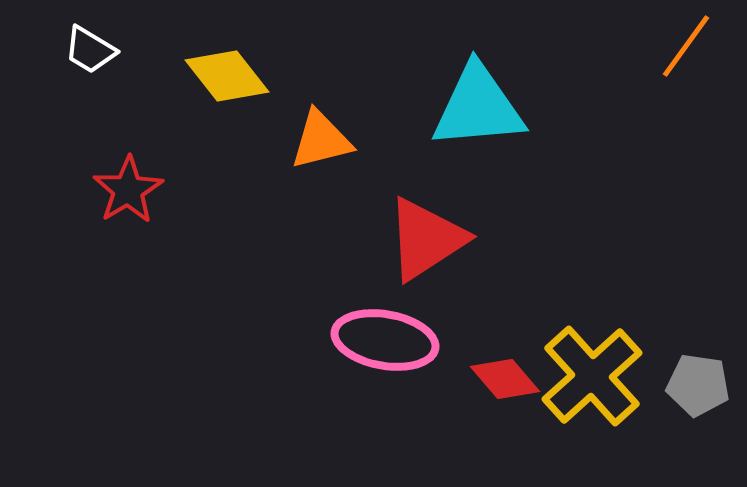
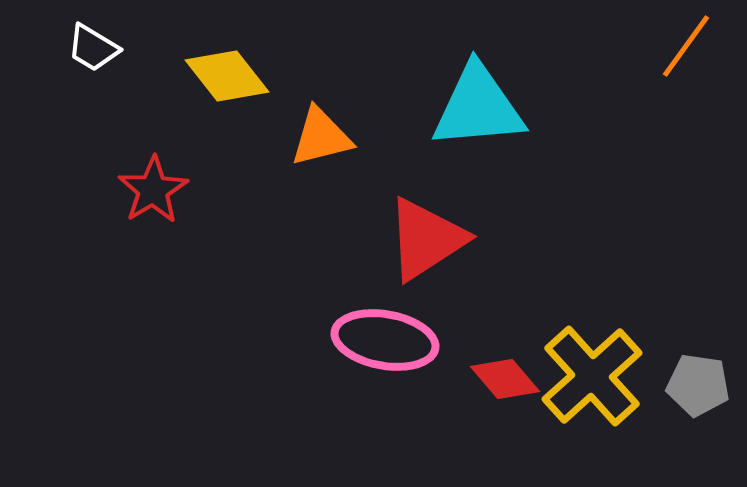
white trapezoid: moved 3 px right, 2 px up
orange triangle: moved 3 px up
red star: moved 25 px right
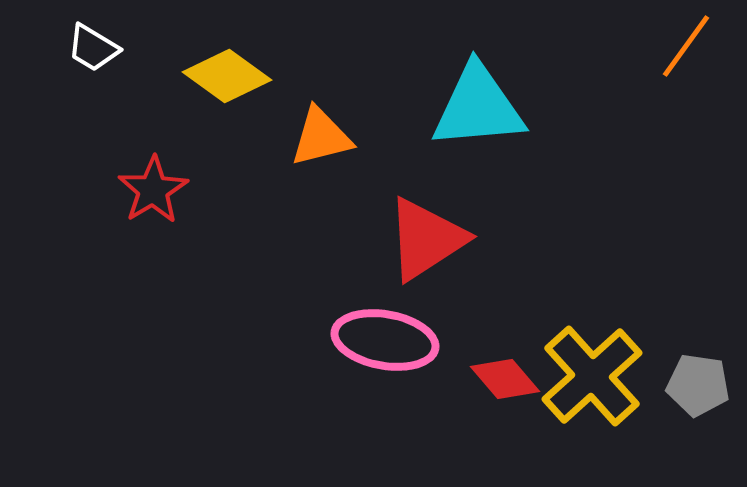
yellow diamond: rotated 16 degrees counterclockwise
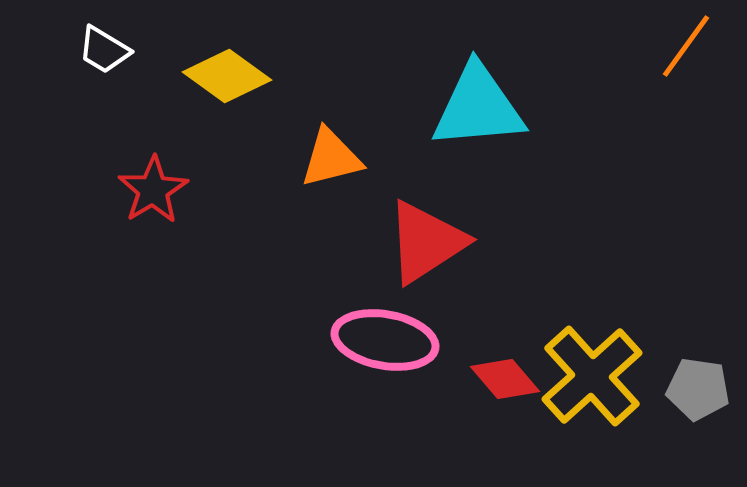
white trapezoid: moved 11 px right, 2 px down
orange triangle: moved 10 px right, 21 px down
red triangle: moved 3 px down
gray pentagon: moved 4 px down
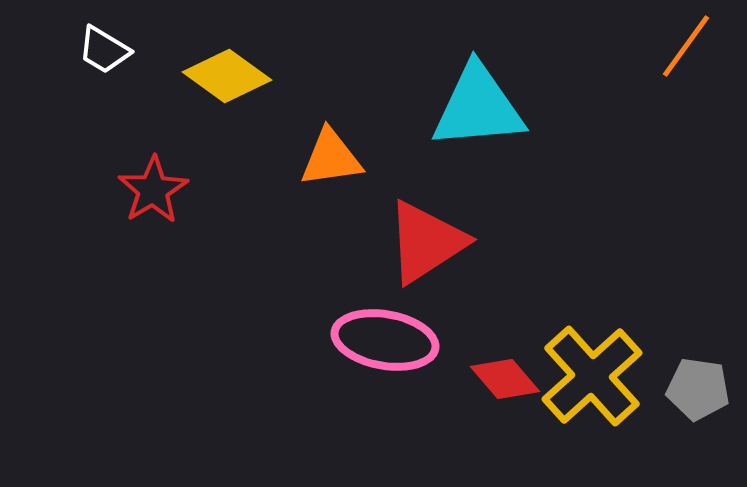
orange triangle: rotated 6 degrees clockwise
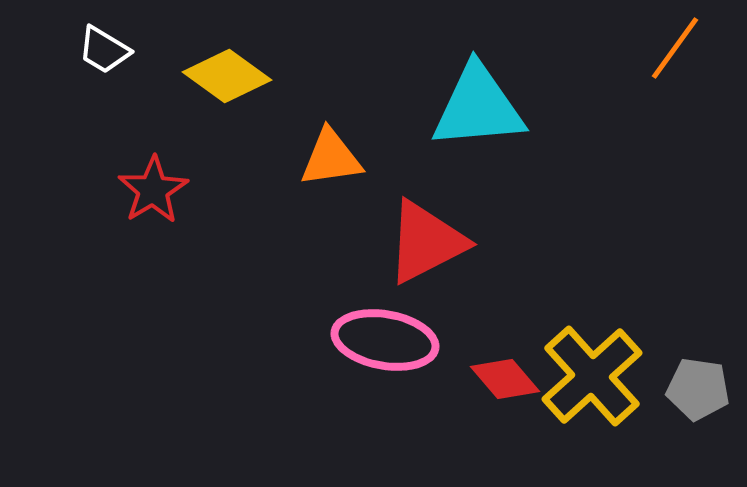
orange line: moved 11 px left, 2 px down
red triangle: rotated 6 degrees clockwise
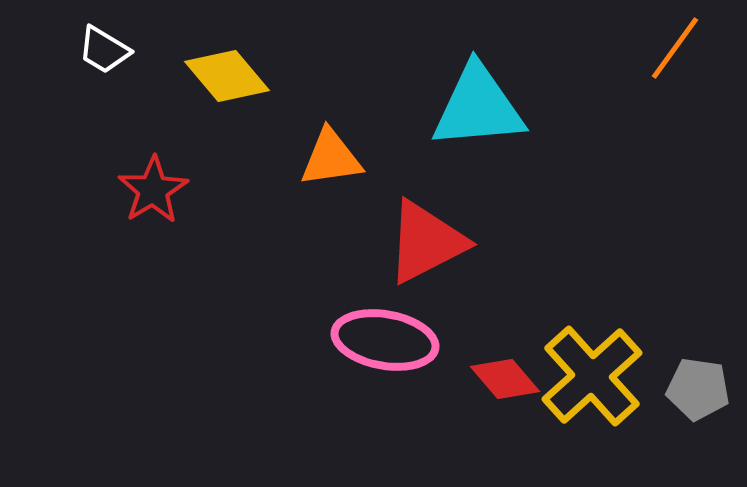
yellow diamond: rotated 14 degrees clockwise
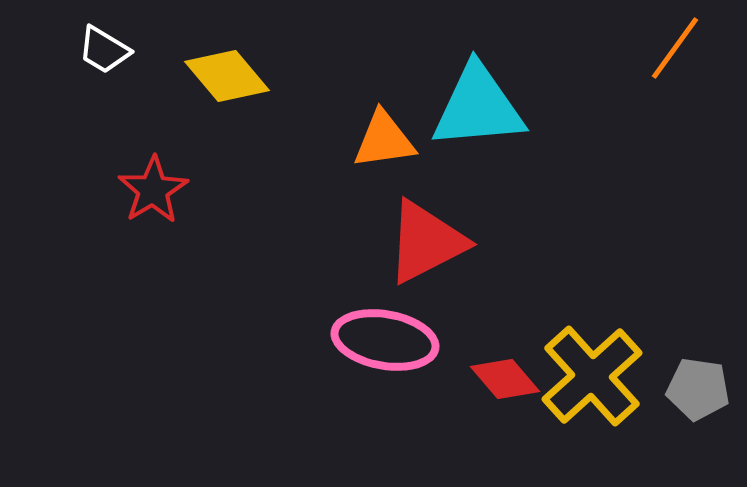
orange triangle: moved 53 px right, 18 px up
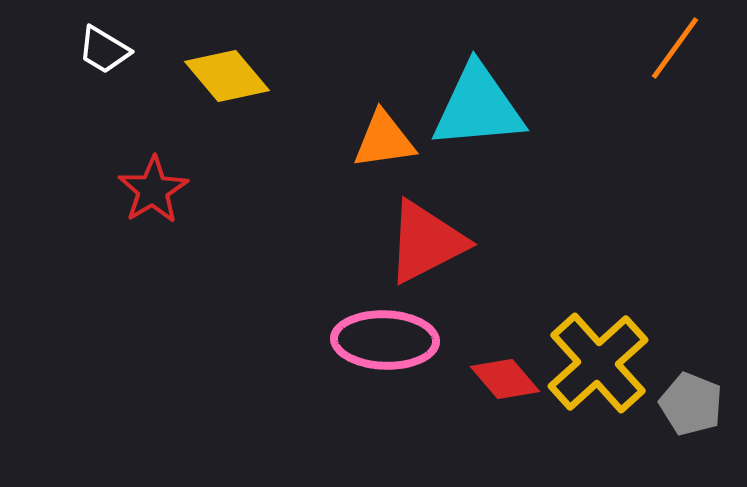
pink ellipse: rotated 8 degrees counterclockwise
yellow cross: moved 6 px right, 13 px up
gray pentagon: moved 7 px left, 15 px down; rotated 14 degrees clockwise
